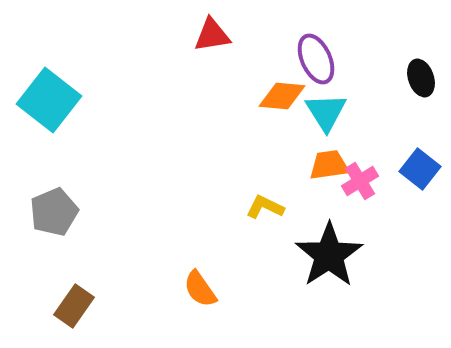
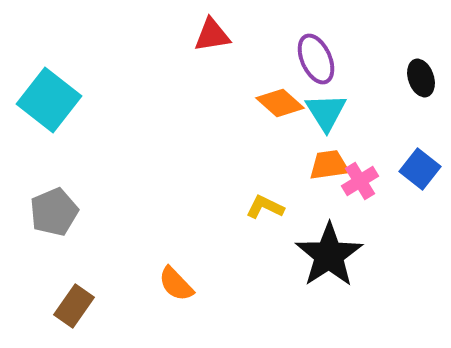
orange diamond: moved 2 px left, 7 px down; rotated 36 degrees clockwise
orange semicircle: moved 24 px left, 5 px up; rotated 9 degrees counterclockwise
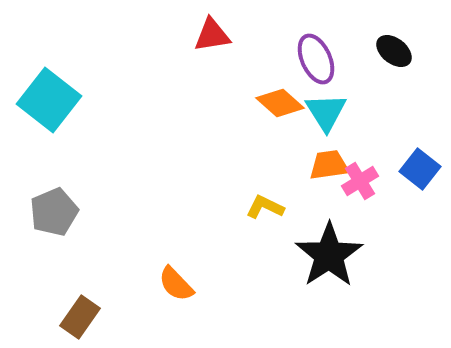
black ellipse: moved 27 px left, 27 px up; rotated 33 degrees counterclockwise
brown rectangle: moved 6 px right, 11 px down
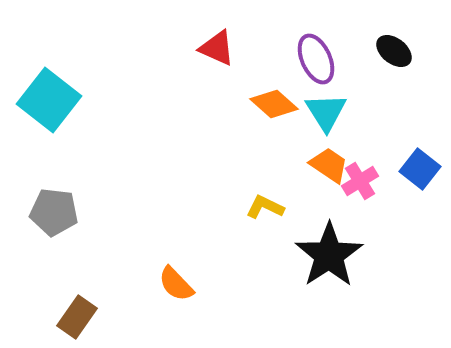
red triangle: moved 5 px right, 13 px down; rotated 33 degrees clockwise
orange diamond: moved 6 px left, 1 px down
orange trapezoid: rotated 42 degrees clockwise
gray pentagon: rotated 30 degrees clockwise
brown rectangle: moved 3 px left
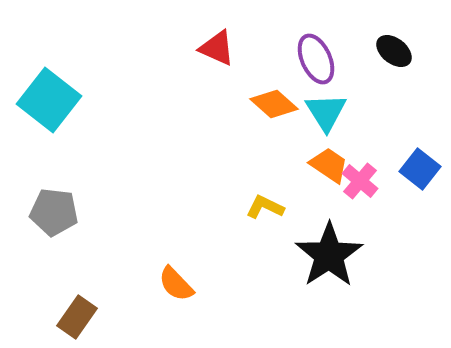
pink cross: rotated 18 degrees counterclockwise
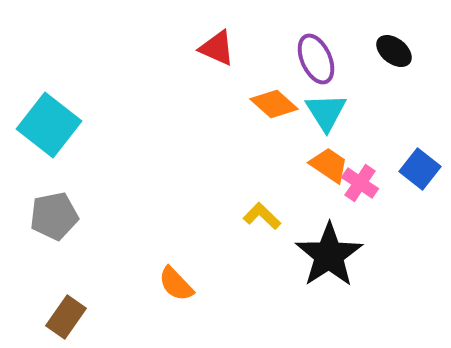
cyan square: moved 25 px down
pink cross: moved 2 px down; rotated 6 degrees counterclockwise
yellow L-shape: moved 3 px left, 9 px down; rotated 18 degrees clockwise
gray pentagon: moved 4 px down; rotated 18 degrees counterclockwise
brown rectangle: moved 11 px left
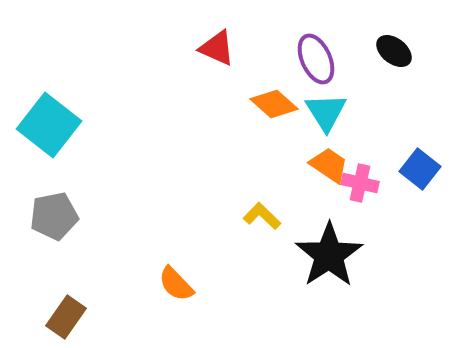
pink cross: rotated 21 degrees counterclockwise
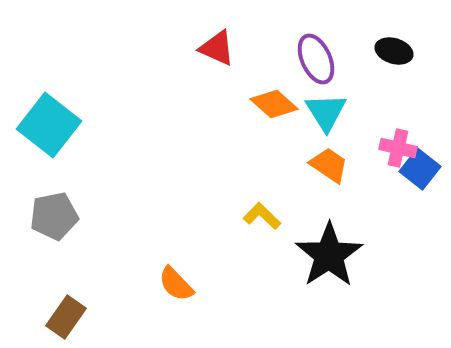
black ellipse: rotated 21 degrees counterclockwise
pink cross: moved 38 px right, 35 px up
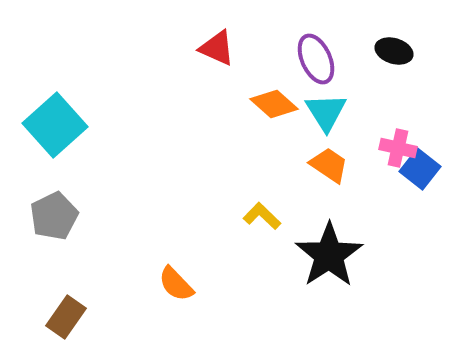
cyan square: moved 6 px right; rotated 10 degrees clockwise
gray pentagon: rotated 15 degrees counterclockwise
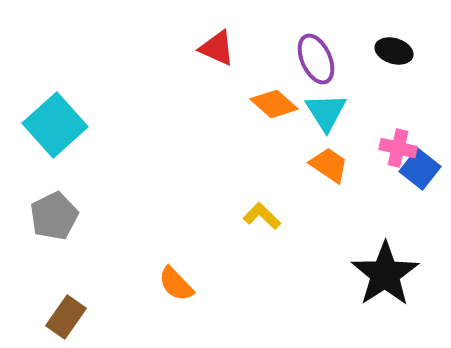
black star: moved 56 px right, 19 px down
